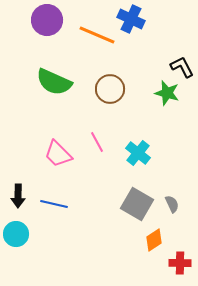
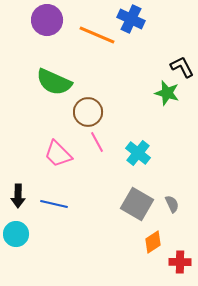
brown circle: moved 22 px left, 23 px down
orange diamond: moved 1 px left, 2 px down
red cross: moved 1 px up
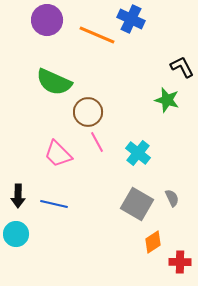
green star: moved 7 px down
gray semicircle: moved 6 px up
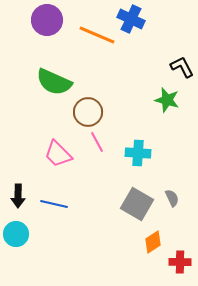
cyan cross: rotated 35 degrees counterclockwise
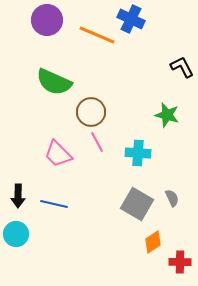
green star: moved 15 px down
brown circle: moved 3 px right
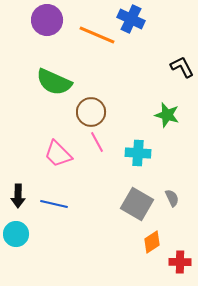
orange diamond: moved 1 px left
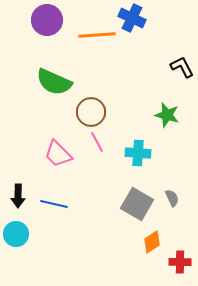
blue cross: moved 1 px right, 1 px up
orange line: rotated 27 degrees counterclockwise
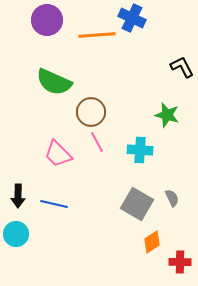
cyan cross: moved 2 px right, 3 px up
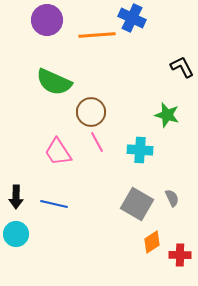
pink trapezoid: moved 2 px up; rotated 12 degrees clockwise
black arrow: moved 2 px left, 1 px down
red cross: moved 7 px up
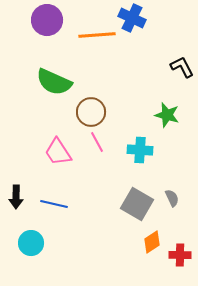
cyan circle: moved 15 px right, 9 px down
